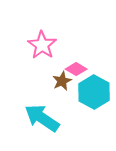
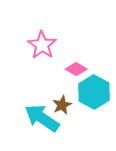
brown star: moved 24 px down
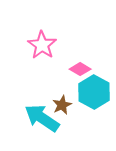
pink diamond: moved 4 px right
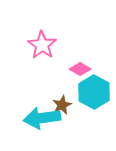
cyan arrow: rotated 42 degrees counterclockwise
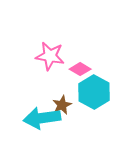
pink star: moved 8 px right, 11 px down; rotated 24 degrees counterclockwise
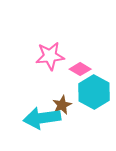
pink star: rotated 16 degrees counterclockwise
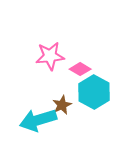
cyan arrow: moved 4 px left, 2 px down; rotated 9 degrees counterclockwise
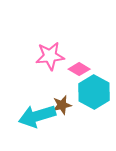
pink diamond: moved 1 px left
brown star: rotated 12 degrees clockwise
cyan arrow: moved 1 px left, 4 px up
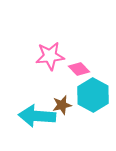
pink diamond: rotated 15 degrees clockwise
cyan hexagon: moved 1 px left, 3 px down
cyan arrow: rotated 21 degrees clockwise
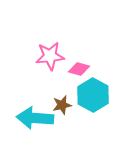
pink diamond: rotated 30 degrees counterclockwise
cyan arrow: moved 2 px left, 2 px down
